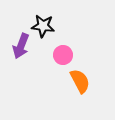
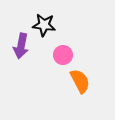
black star: moved 1 px right, 1 px up
purple arrow: rotated 10 degrees counterclockwise
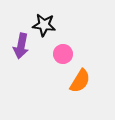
pink circle: moved 1 px up
orange semicircle: rotated 60 degrees clockwise
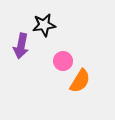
black star: rotated 15 degrees counterclockwise
pink circle: moved 7 px down
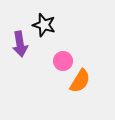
black star: rotated 25 degrees clockwise
purple arrow: moved 1 px left, 2 px up; rotated 20 degrees counterclockwise
